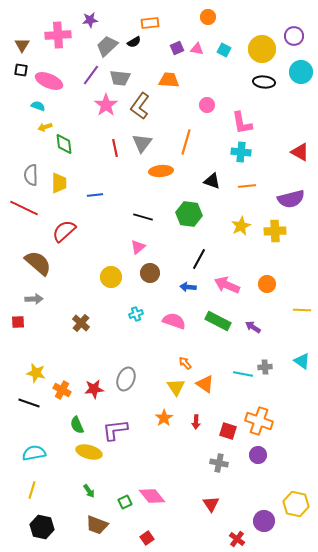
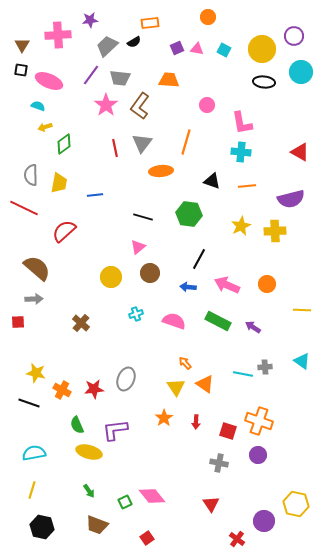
green diamond at (64, 144): rotated 60 degrees clockwise
yellow trapezoid at (59, 183): rotated 10 degrees clockwise
brown semicircle at (38, 263): moved 1 px left, 5 px down
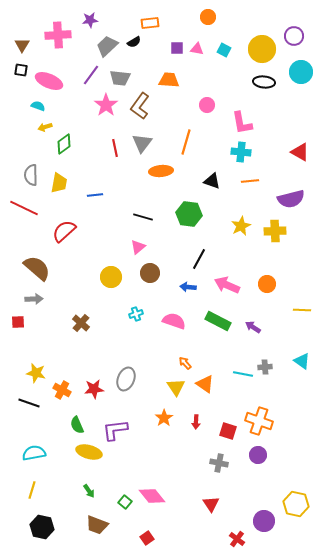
purple square at (177, 48): rotated 24 degrees clockwise
orange line at (247, 186): moved 3 px right, 5 px up
green square at (125, 502): rotated 24 degrees counterclockwise
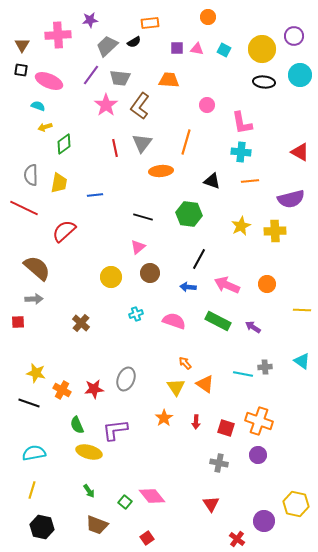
cyan circle at (301, 72): moved 1 px left, 3 px down
red square at (228, 431): moved 2 px left, 3 px up
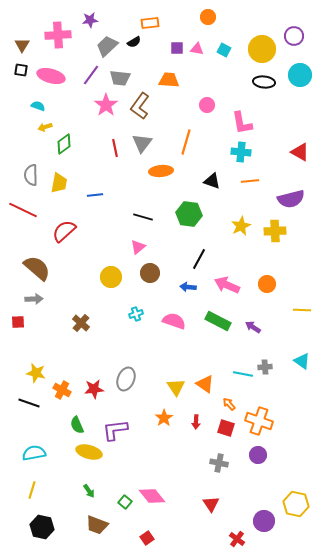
pink ellipse at (49, 81): moved 2 px right, 5 px up; rotated 8 degrees counterclockwise
red line at (24, 208): moved 1 px left, 2 px down
orange arrow at (185, 363): moved 44 px right, 41 px down
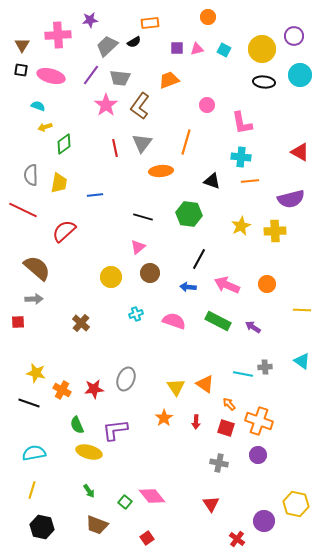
pink triangle at (197, 49): rotated 24 degrees counterclockwise
orange trapezoid at (169, 80): rotated 25 degrees counterclockwise
cyan cross at (241, 152): moved 5 px down
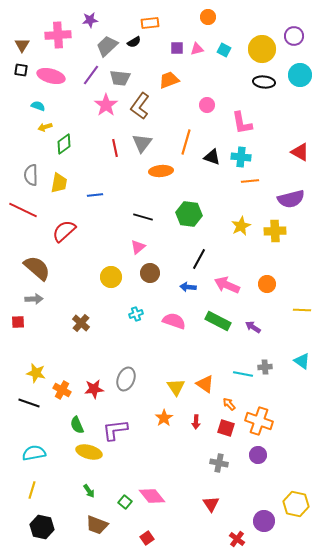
black triangle at (212, 181): moved 24 px up
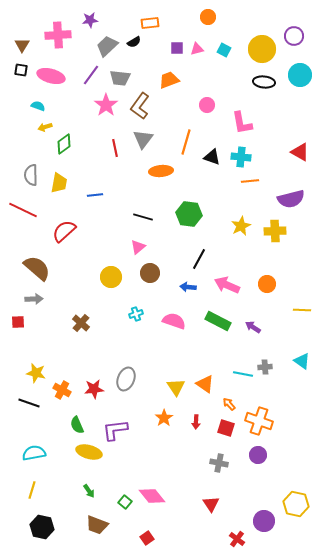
gray triangle at (142, 143): moved 1 px right, 4 px up
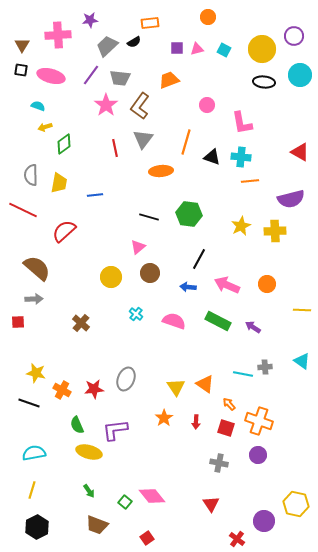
black line at (143, 217): moved 6 px right
cyan cross at (136, 314): rotated 32 degrees counterclockwise
black hexagon at (42, 527): moved 5 px left; rotated 20 degrees clockwise
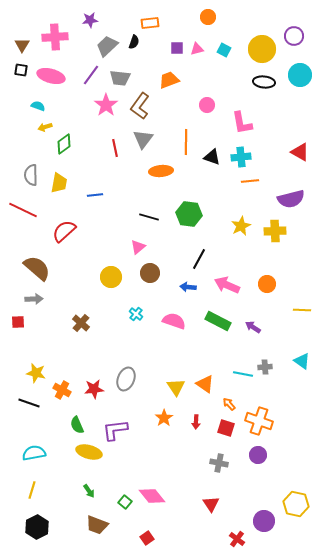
pink cross at (58, 35): moved 3 px left, 2 px down
black semicircle at (134, 42): rotated 40 degrees counterclockwise
orange line at (186, 142): rotated 15 degrees counterclockwise
cyan cross at (241, 157): rotated 12 degrees counterclockwise
